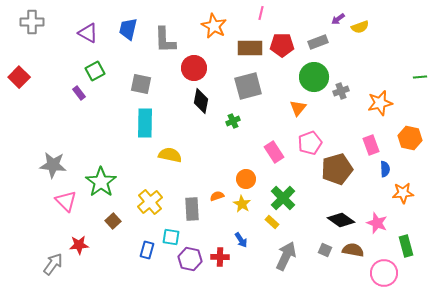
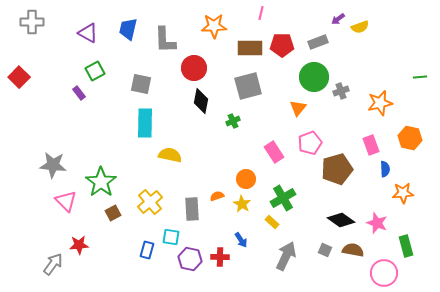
orange star at (214, 26): rotated 30 degrees counterclockwise
green cross at (283, 198): rotated 15 degrees clockwise
brown square at (113, 221): moved 8 px up; rotated 14 degrees clockwise
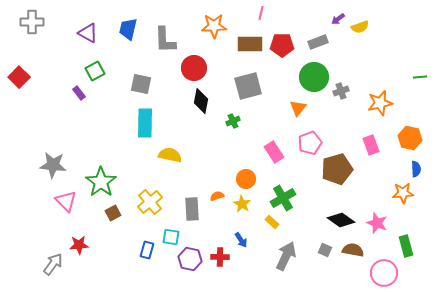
brown rectangle at (250, 48): moved 4 px up
blue semicircle at (385, 169): moved 31 px right
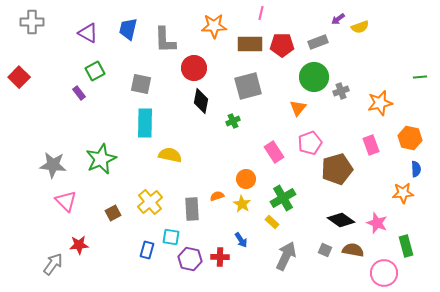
green star at (101, 182): moved 23 px up; rotated 12 degrees clockwise
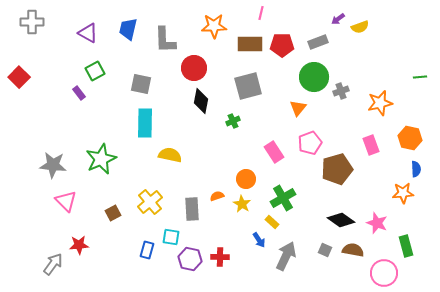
blue arrow at (241, 240): moved 18 px right
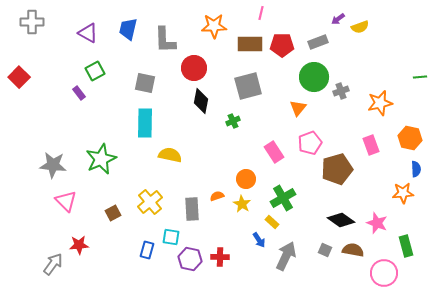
gray square at (141, 84): moved 4 px right, 1 px up
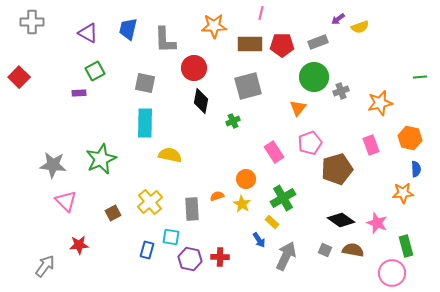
purple rectangle at (79, 93): rotated 56 degrees counterclockwise
gray arrow at (53, 264): moved 8 px left, 2 px down
pink circle at (384, 273): moved 8 px right
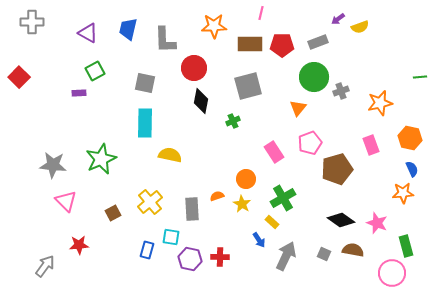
blue semicircle at (416, 169): moved 4 px left; rotated 21 degrees counterclockwise
gray square at (325, 250): moved 1 px left, 4 px down
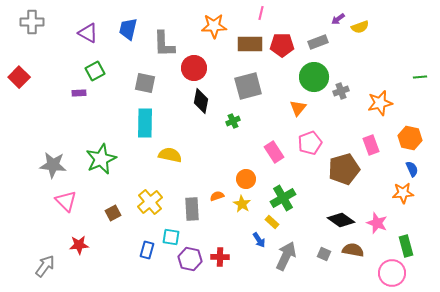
gray L-shape at (165, 40): moved 1 px left, 4 px down
brown pentagon at (337, 169): moved 7 px right
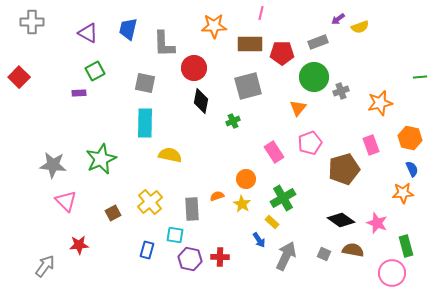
red pentagon at (282, 45): moved 8 px down
cyan square at (171, 237): moved 4 px right, 2 px up
